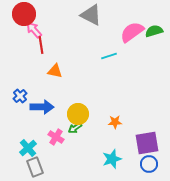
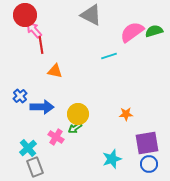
red circle: moved 1 px right, 1 px down
orange star: moved 11 px right, 8 px up
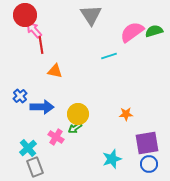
gray triangle: rotated 30 degrees clockwise
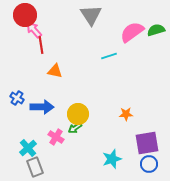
green semicircle: moved 2 px right, 1 px up
blue cross: moved 3 px left, 2 px down; rotated 16 degrees counterclockwise
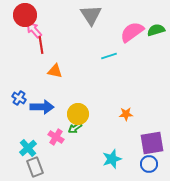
blue cross: moved 2 px right
purple square: moved 5 px right
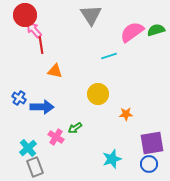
yellow circle: moved 20 px right, 20 px up
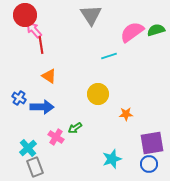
orange triangle: moved 6 px left, 5 px down; rotated 21 degrees clockwise
